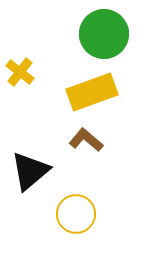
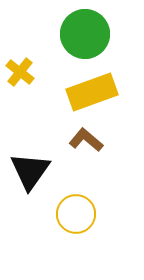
green circle: moved 19 px left
black triangle: rotated 15 degrees counterclockwise
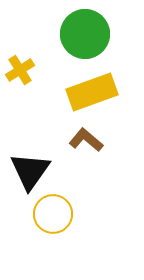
yellow cross: moved 2 px up; rotated 20 degrees clockwise
yellow circle: moved 23 px left
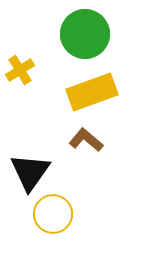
black triangle: moved 1 px down
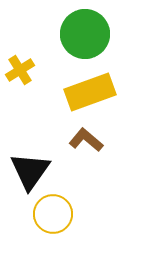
yellow rectangle: moved 2 px left
black triangle: moved 1 px up
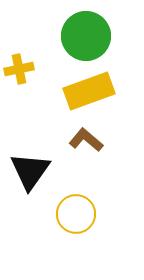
green circle: moved 1 px right, 2 px down
yellow cross: moved 1 px left, 1 px up; rotated 20 degrees clockwise
yellow rectangle: moved 1 px left, 1 px up
yellow circle: moved 23 px right
